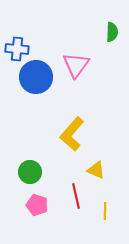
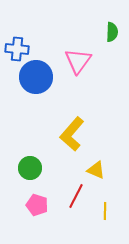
pink triangle: moved 2 px right, 4 px up
green circle: moved 4 px up
red line: rotated 40 degrees clockwise
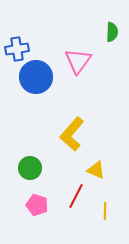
blue cross: rotated 15 degrees counterclockwise
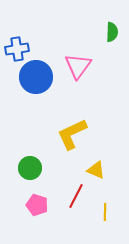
pink triangle: moved 5 px down
yellow L-shape: rotated 24 degrees clockwise
yellow line: moved 1 px down
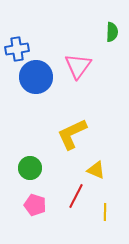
pink pentagon: moved 2 px left
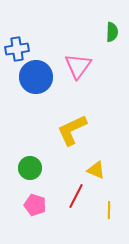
yellow L-shape: moved 4 px up
yellow line: moved 4 px right, 2 px up
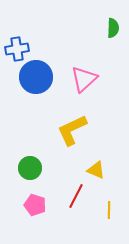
green semicircle: moved 1 px right, 4 px up
pink triangle: moved 6 px right, 13 px down; rotated 12 degrees clockwise
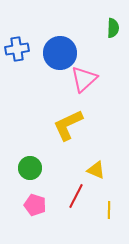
blue circle: moved 24 px right, 24 px up
yellow L-shape: moved 4 px left, 5 px up
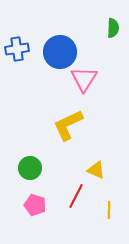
blue circle: moved 1 px up
pink triangle: rotated 16 degrees counterclockwise
